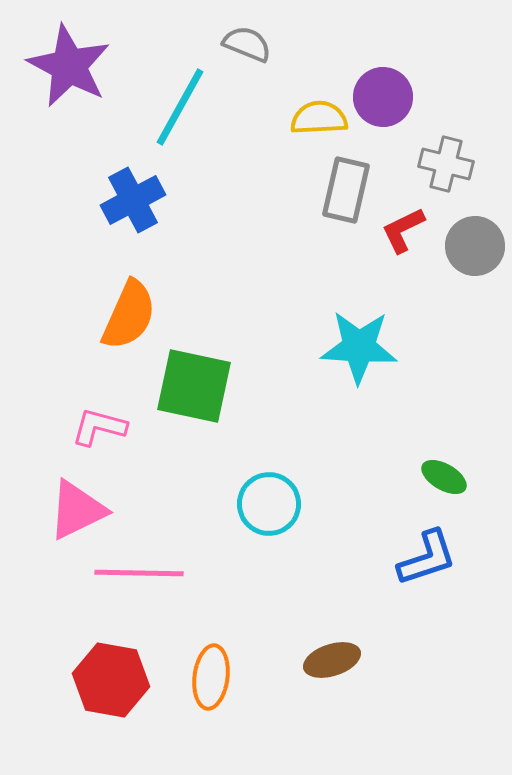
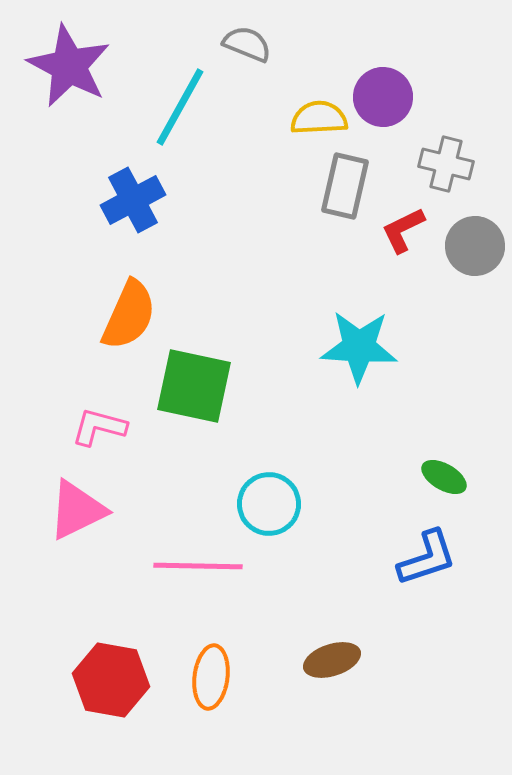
gray rectangle: moved 1 px left, 4 px up
pink line: moved 59 px right, 7 px up
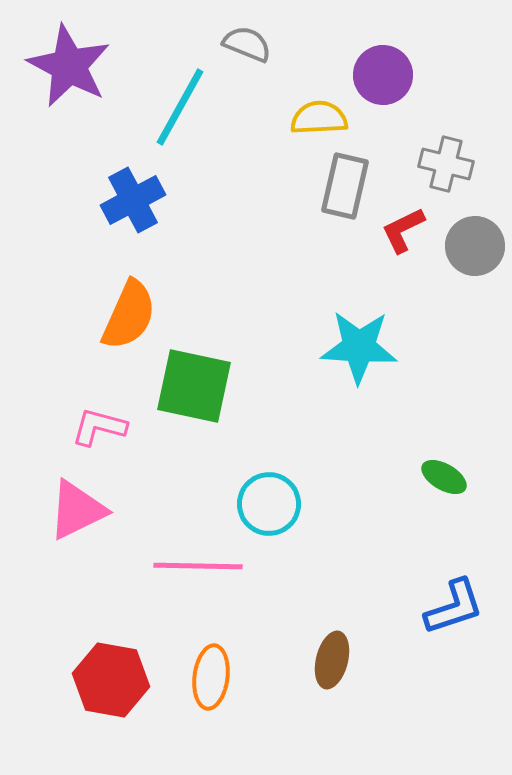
purple circle: moved 22 px up
blue L-shape: moved 27 px right, 49 px down
brown ellipse: rotated 58 degrees counterclockwise
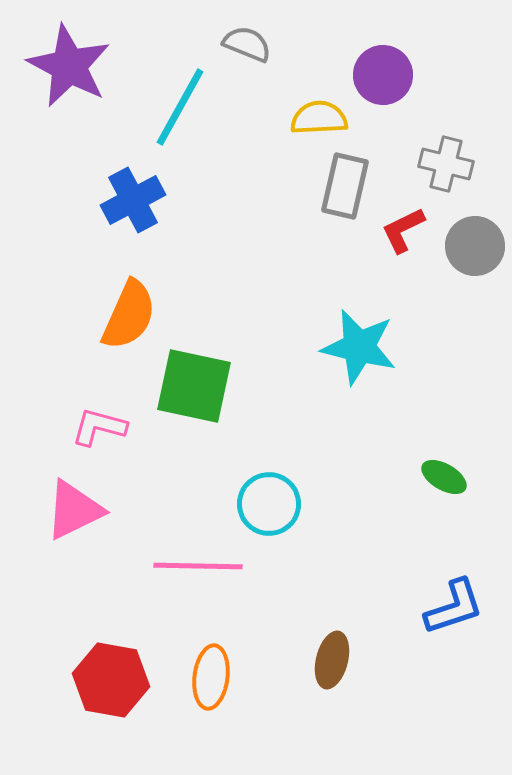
cyan star: rotated 10 degrees clockwise
pink triangle: moved 3 px left
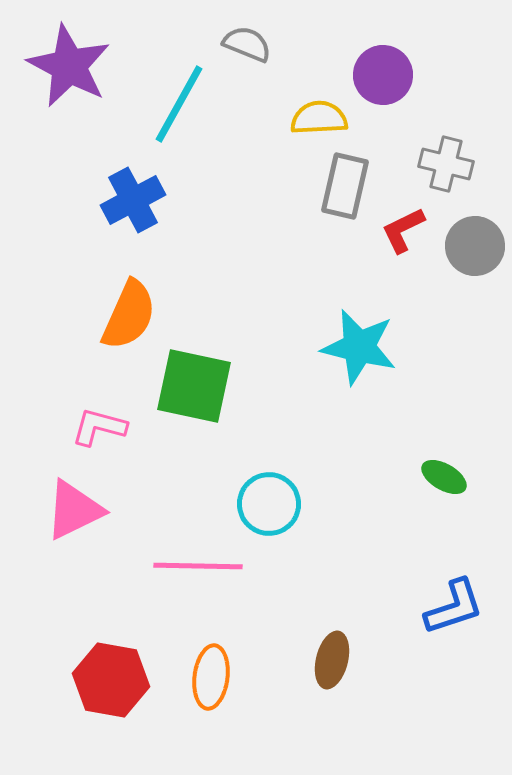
cyan line: moved 1 px left, 3 px up
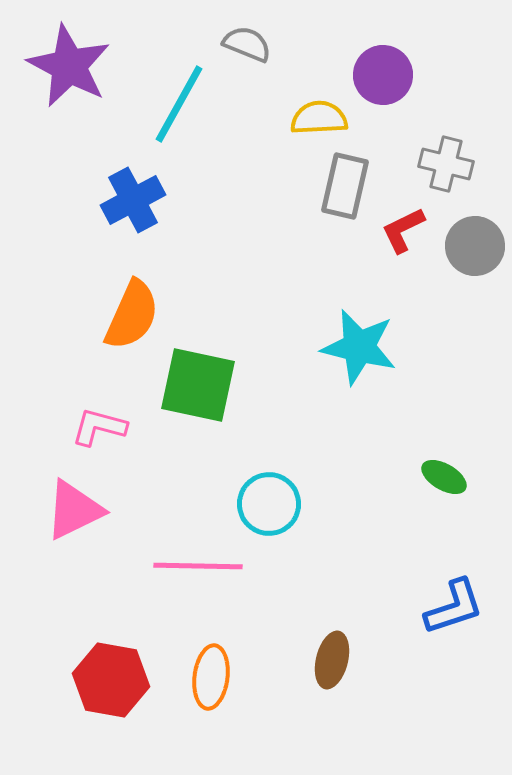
orange semicircle: moved 3 px right
green square: moved 4 px right, 1 px up
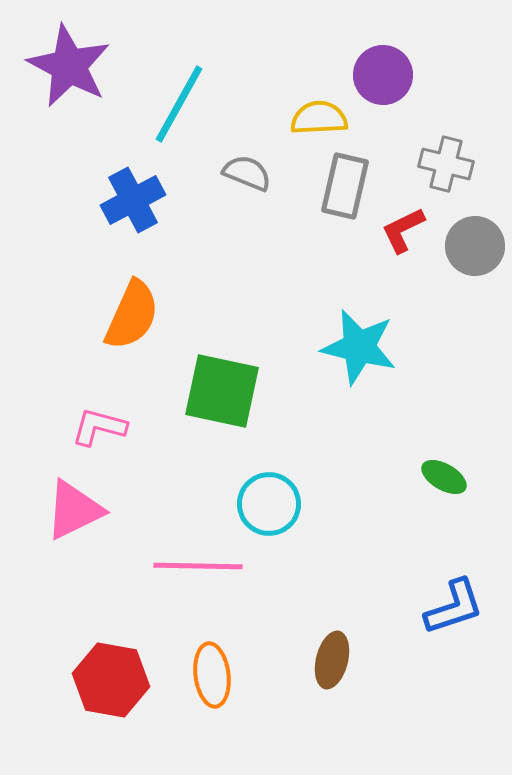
gray semicircle: moved 129 px down
green square: moved 24 px right, 6 px down
orange ellipse: moved 1 px right, 2 px up; rotated 14 degrees counterclockwise
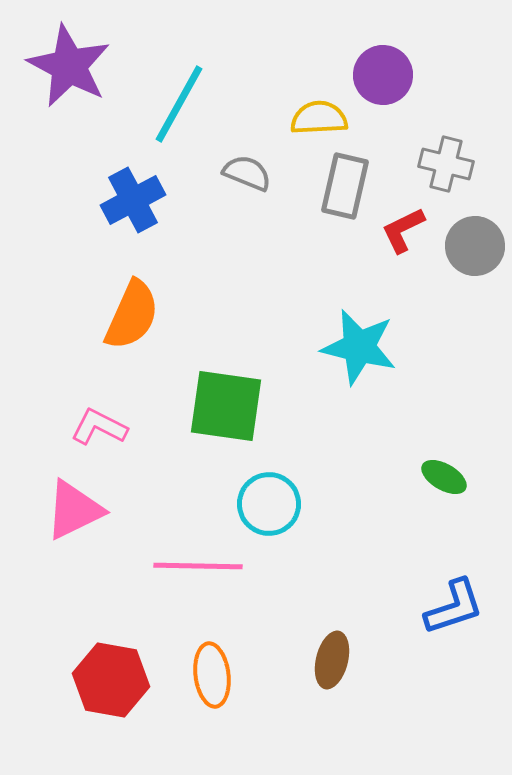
green square: moved 4 px right, 15 px down; rotated 4 degrees counterclockwise
pink L-shape: rotated 12 degrees clockwise
